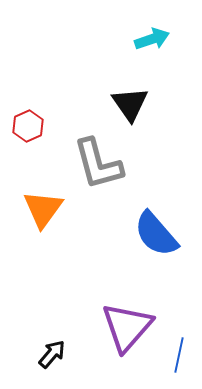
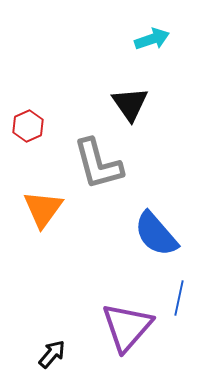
blue line: moved 57 px up
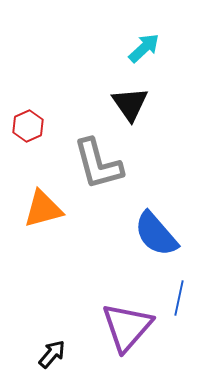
cyan arrow: moved 8 px left, 9 px down; rotated 24 degrees counterclockwise
orange triangle: rotated 39 degrees clockwise
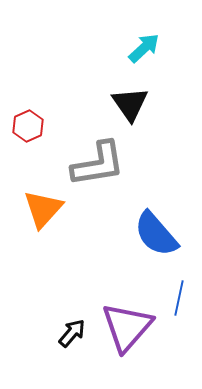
gray L-shape: rotated 84 degrees counterclockwise
orange triangle: rotated 33 degrees counterclockwise
black arrow: moved 20 px right, 21 px up
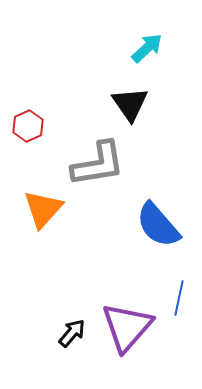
cyan arrow: moved 3 px right
blue semicircle: moved 2 px right, 9 px up
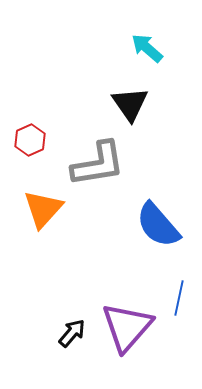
cyan arrow: rotated 96 degrees counterclockwise
red hexagon: moved 2 px right, 14 px down
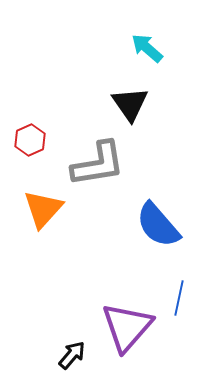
black arrow: moved 22 px down
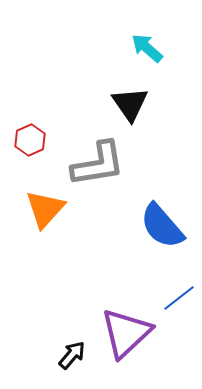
orange triangle: moved 2 px right
blue semicircle: moved 4 px right, 1 px down
blue line: rotated 40 degrees clockwise
purple triangle: moved 1 px left, 6 px down; rotated 6 degrees clockwise
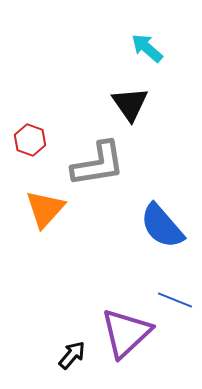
red hexagon: rotated 16 degrees counterclockwise
blue line: moved 4 px left, 2 px down; rotated 60 degrees clockwise
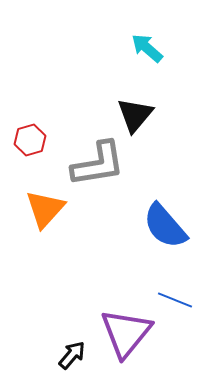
black triangle: moved 5 px right, 11 px down; rotated 15 degrees clockwise
red hexagon: rotated 24 degrees clockwise
blue semicircle: moved 3 px right
purple triangle: rotated 8 degrees counterclockwise
